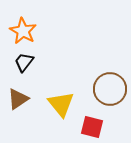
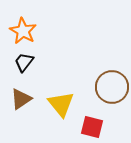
brown circle: moved 2 px right, 2 px up
brown triangle: moved 3 px right
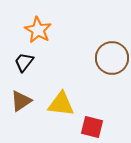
orange star: moved 15 px right, 1 px up
brown circle: moved 29 px up
brown triangle: moved 2 px down
yellow triangle: rotated 44 degrees counterclockwise
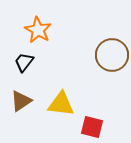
brown circle: moved 3 px up
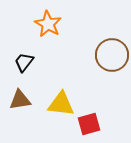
orange star: moved 10 px right, 6 px up
brown triangle: moved 1 px left, 1 px up; rotated 25 degrees clockwise
red square: moved 3 px left, 3 px up; rotated 30 degrees counterclockwise
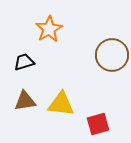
orange star: moved 1 px right, 5 px down; rotated 12 degrees clockwise
black trapezoid: rotated 35 degrees clockwise
brown triangle: moved 5 px right, 1 px down
red square: moved 9 px right
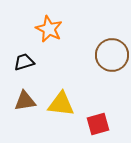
orange star: rotated 16 degrees counterclockwise
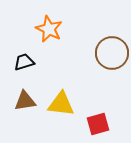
brown circle: moved 2 px up
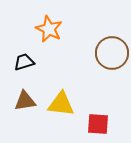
red square: rotated 20 degrees clockwise
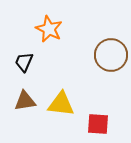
brown circle: moved 1 px left, 2 px down
black trapezoid: rotated 50 degrees counterclockwise
